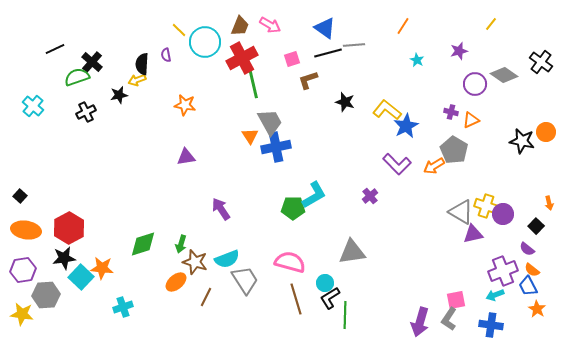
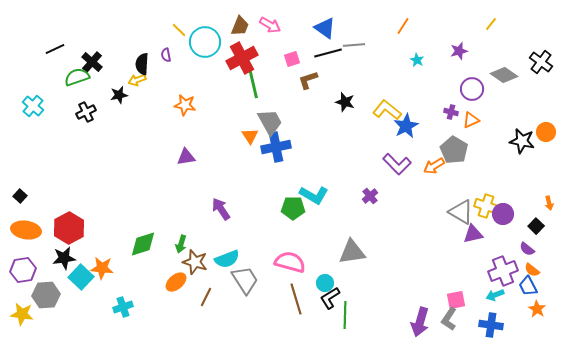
purple circle at (475, 84): moved 3 px left, 5 px down
cyan L-shape at (314, 195): rotated 60 degrees clockwise
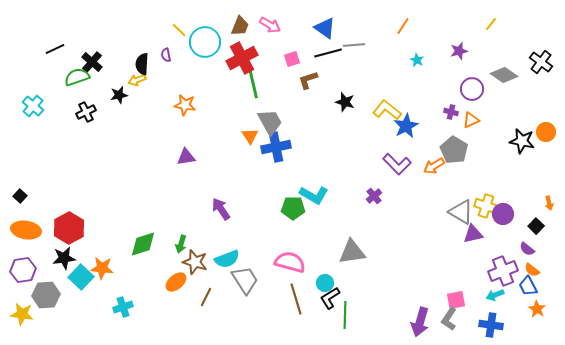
purple cross at (370, 196): moved 4 px right
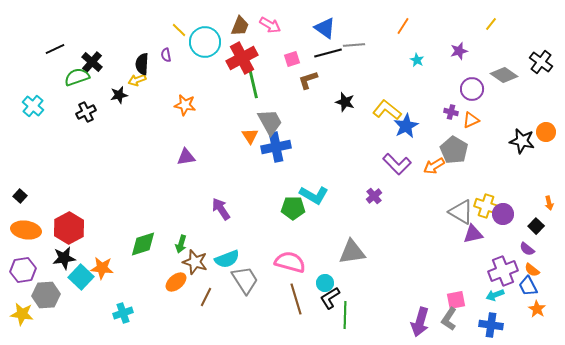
cyan cross at (123, 307): moved 6 px down
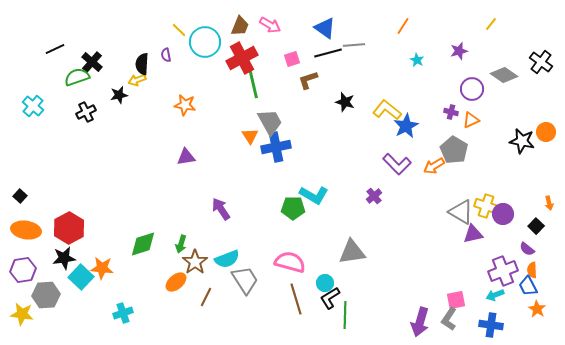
brown star at (195, 262): rotated 20 degrees clockwise
orange semicircle at (532, 270): rotated 49 degrees clockwise
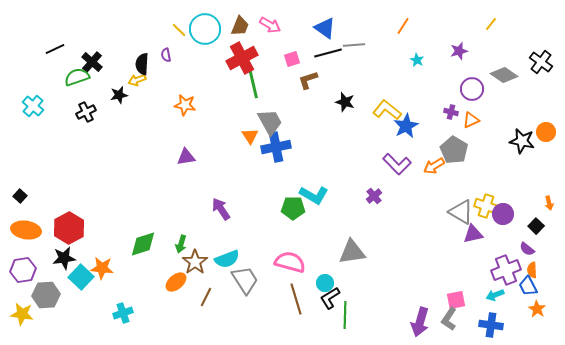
cyan circle at (205, 42): moved 13 px up
purple cross at (503, 271): moved 3 px right, 1 px up
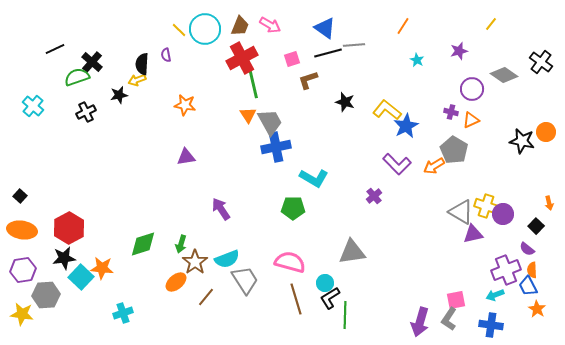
orange triangle at (250, 136): moved 2 px left, 21 px up
cyan L-shape at (314, 195): moved 17 px up
orange ellipse at (26, 230): moved 4 px left
brown line at (206, 297): rotated 12 degrees clockwise
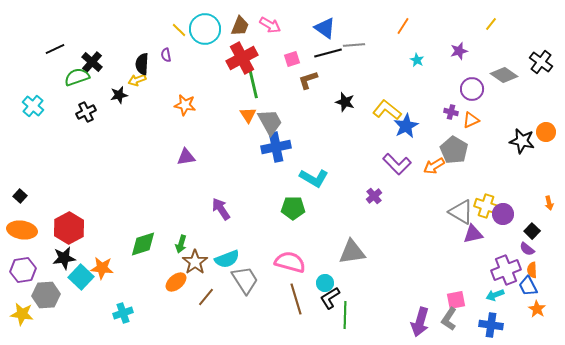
black square at (536, 226): moved 4 px left, 5 px down
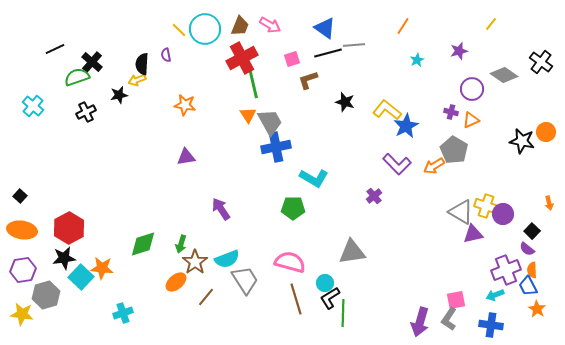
cyan star at (417, 60): rotated 16 degrees clockwise
gray hexagon at (46, 295): rotated 12 degrees counterclockwise
green line at (345, 315): moved 2 px left, 2 px up
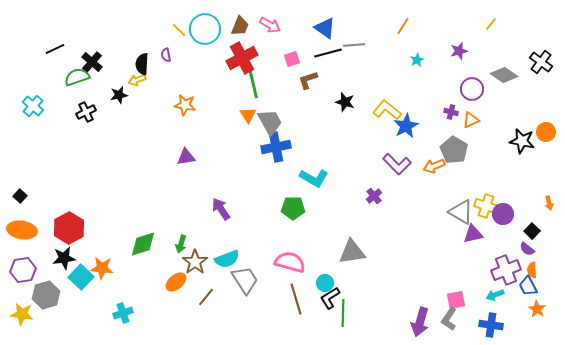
orange arrow at (434, 166): rotated 10 degrees clockwise
